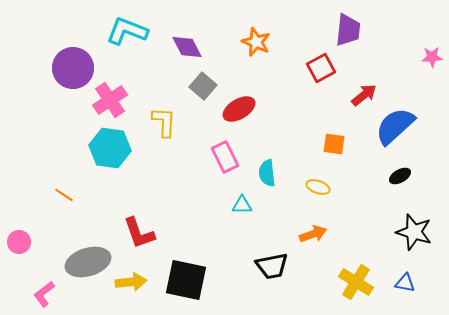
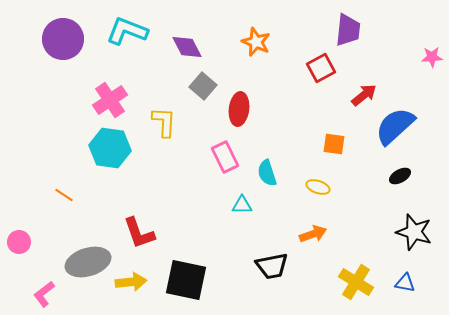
purple circle: moved 10 px left, 29 px up
red ellipse: rotated 52 degrees counterclockwise
cyan semicircle: rotated 12 degrees counterclockwise
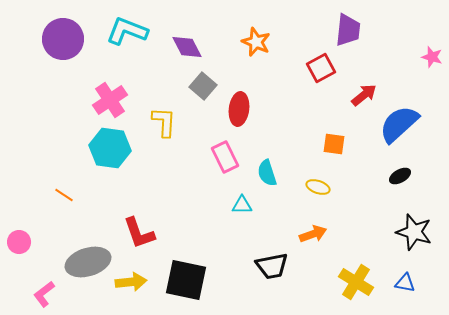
pink star: rotated 20 degrees clockwise
blue semicircle: moved 4 px right, 2 px up
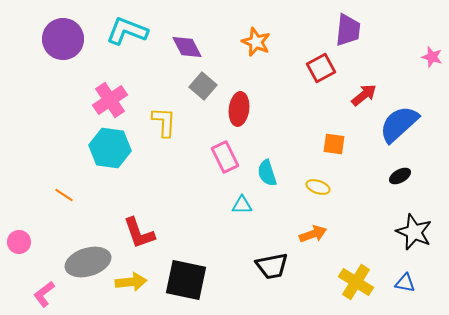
black star: rotated 6 degrees clockwise
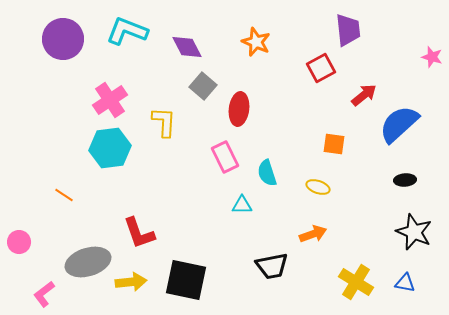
purple trapezoid: rotated 12 degrees counterclockwise
cyan hexagon: rotated 15 degrees counterclockwise
black ellipse: moved 5 px right, 4 px down; rotated 25 degrees clockwise
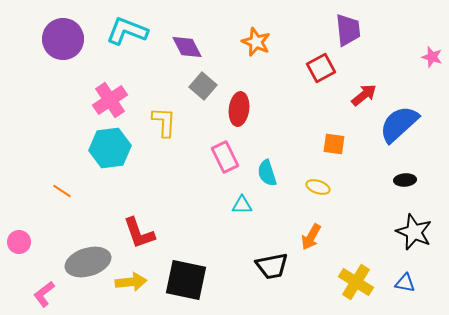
orange line: moved 2 px left, 4 px up
orange arrow: moved 2 px left, 3 px down; rotated 140 degrees clockwise
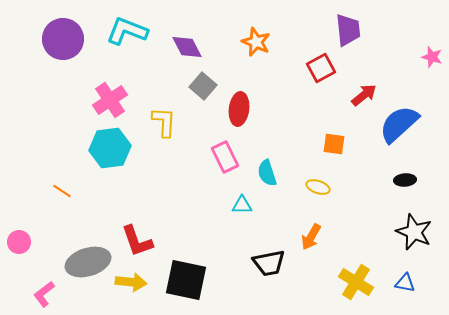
red L-shape: moved 2 px left, 8 px down
black trapezoid: moved 3 px left, 3 px up
yellow arrow: rotated 12 degrees clockwise
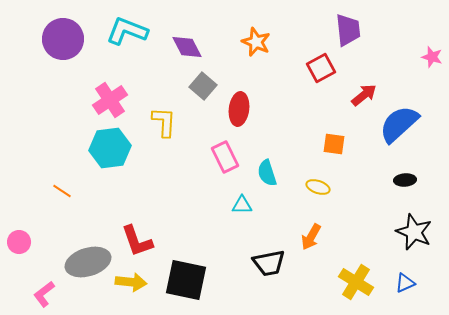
blue triangle: rotated 35 degrees counterclockwise
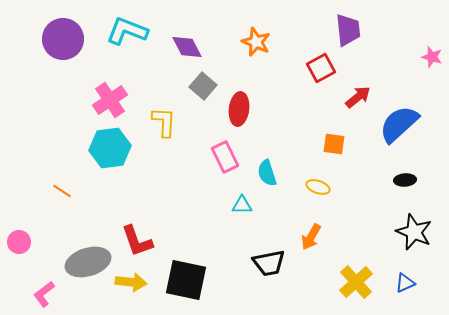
red arrow: moved 6 px left, 2 px down
yellow cross: rotated 16 degrees clockwise
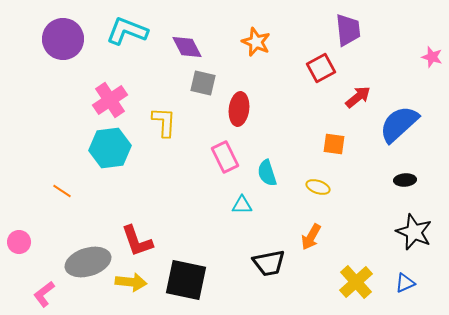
gray square: moved 3 px up; rotated 28 degrees counterclockwise
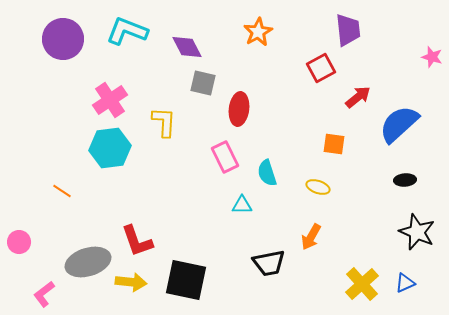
orange star: moved 2 px right, 10 px up; rotated 20 degrees clockwise
black star: moved 3 px right
yellow cross: moved 6 px right, 2 px down
